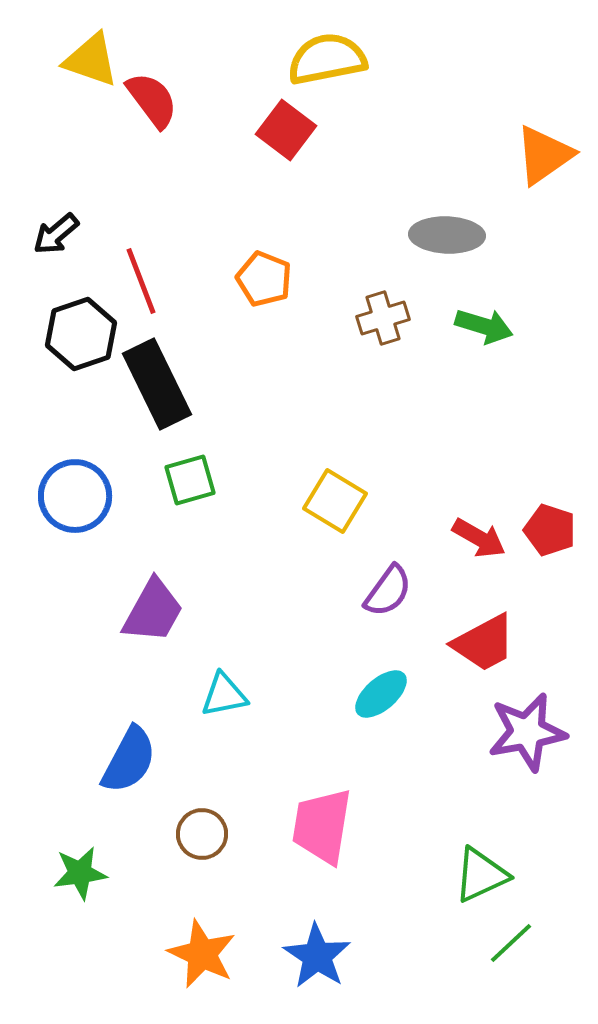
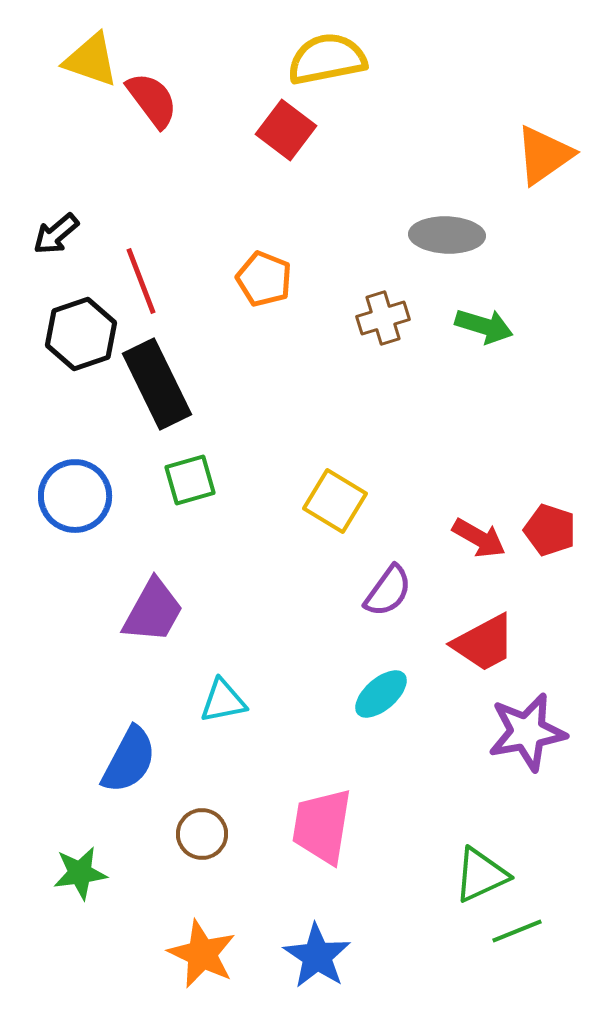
cyan triangle: moved 1 px left, 6 px down
green line: moved 6 px right, 12 px up; rotated 21 degrees clockwise
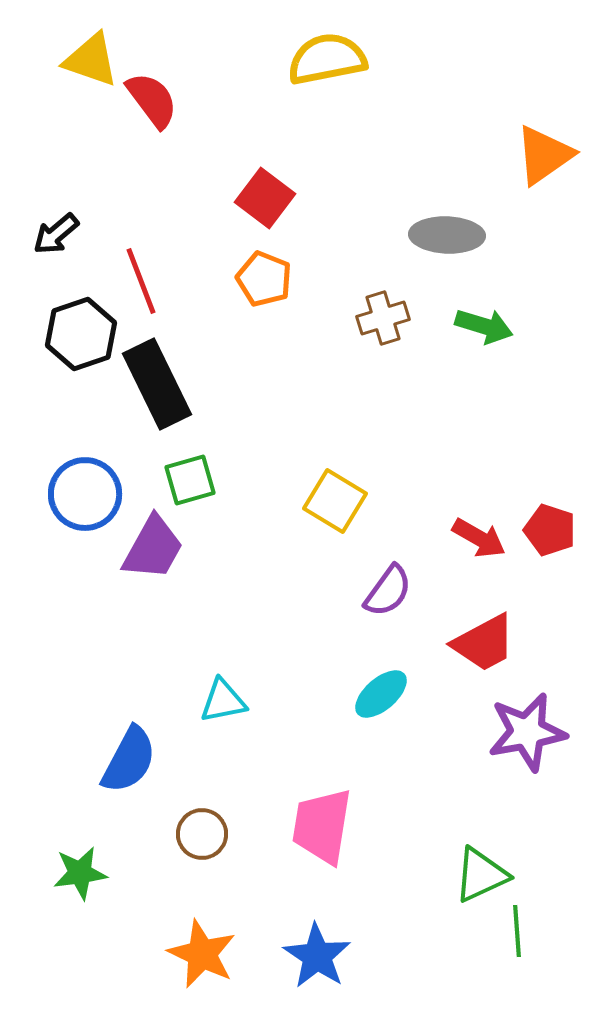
red square: moved 21 px left, 68 px down
blue circle: moved 10 px right, 2 px up
purple trapezoid: moved 63 px up
green line: rotated 72 degrees counterclockwise
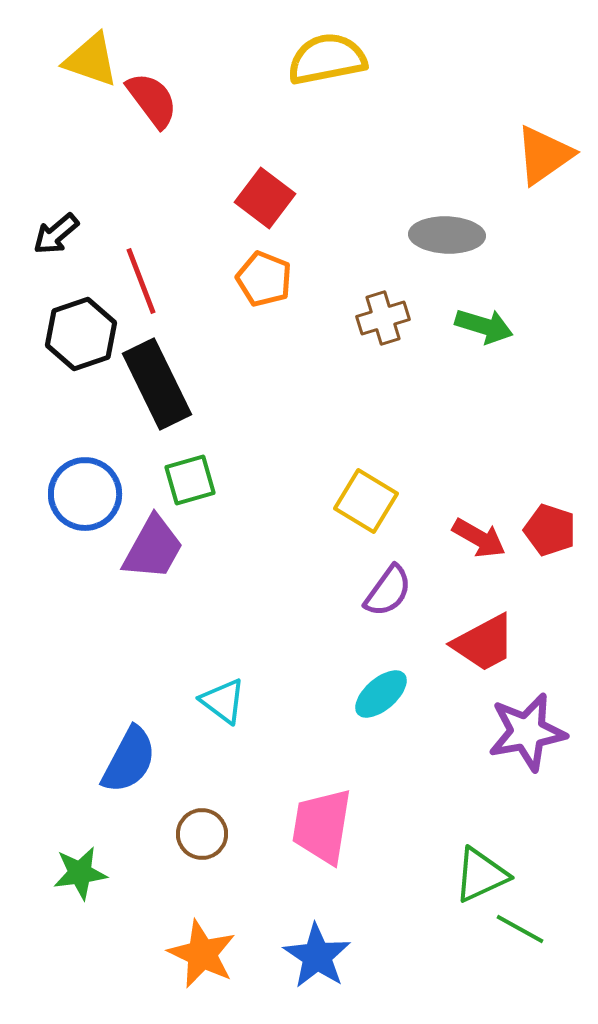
yellow square: moved 31 px right
cyan triangle: rotated 48 degrees clockwise
green line: moved 3 px right, 2 px up; rotated 57 degrees counterclockwise
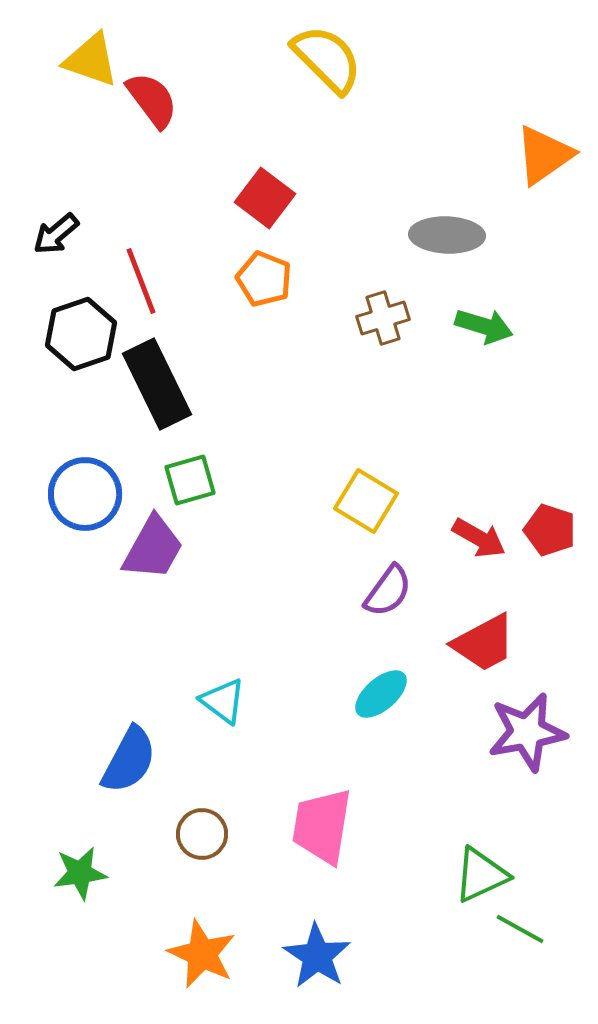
yellow semicircle: rotated 56 degrees clockwise
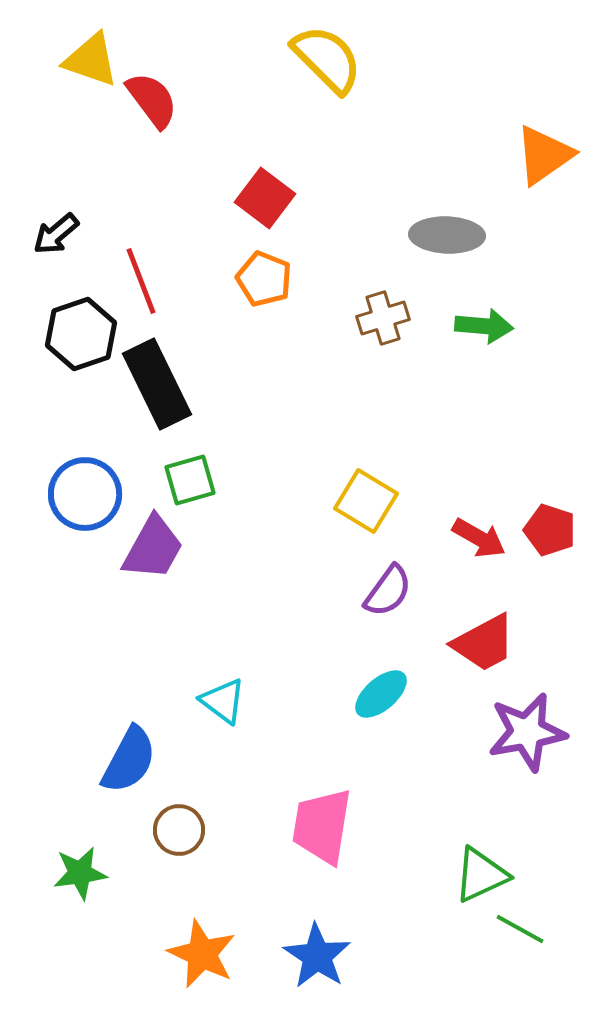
green arrow: rotated 12 degrees counterclockwise
brown circle: moved 23 px left, 4 px up
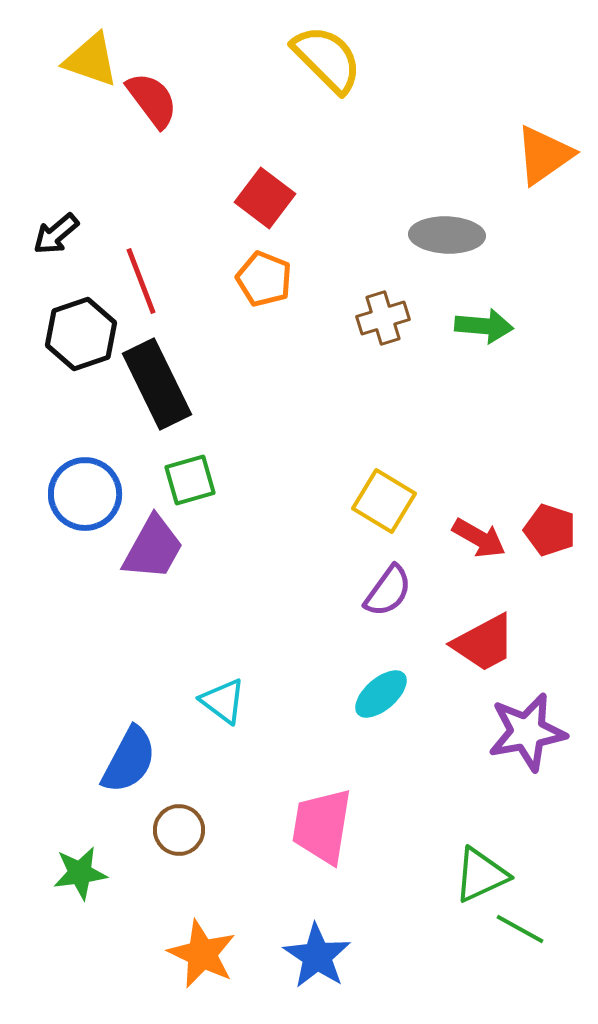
yellow square: moved 18 px right
